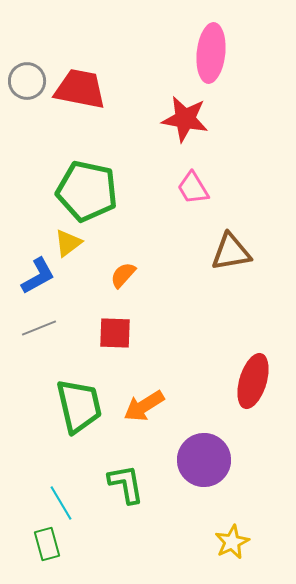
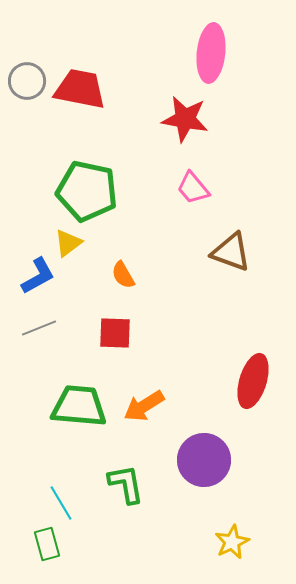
pink trapezoid: rotated 9 degrees counterclockwise
brown triangle: rotated 30 degrees clockwise
orange semicircle: rotated 72 degrees counterclockwise
green trapezoid: rotated 72 degrees counterclockwise
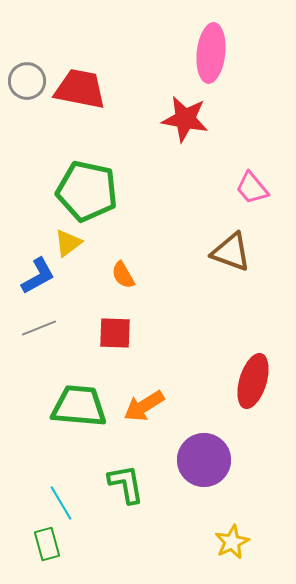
pink trapezoid: moved 59 px right
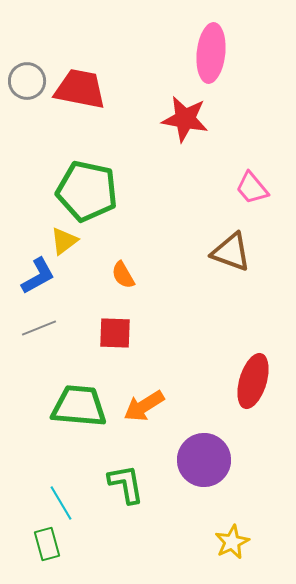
yellow triangle: moved 4 px left, 2 px up
